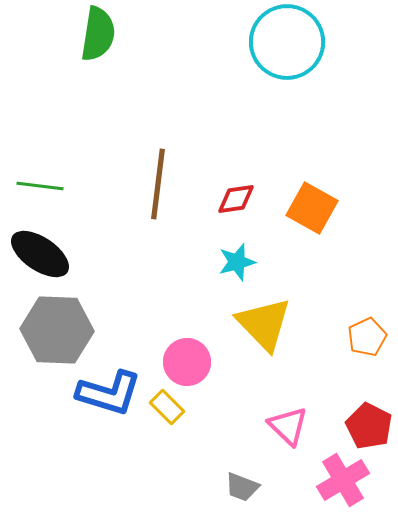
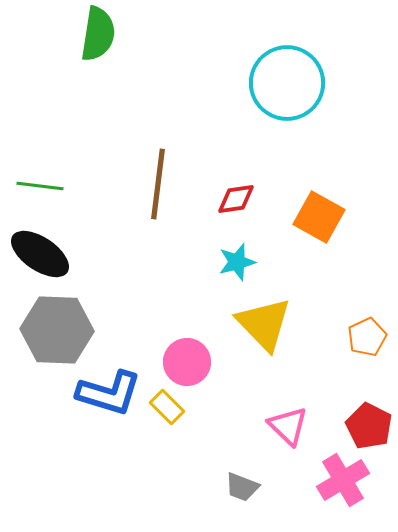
cyan circle: moved 41 px down
orange square: moved 7 px right, 9 px down
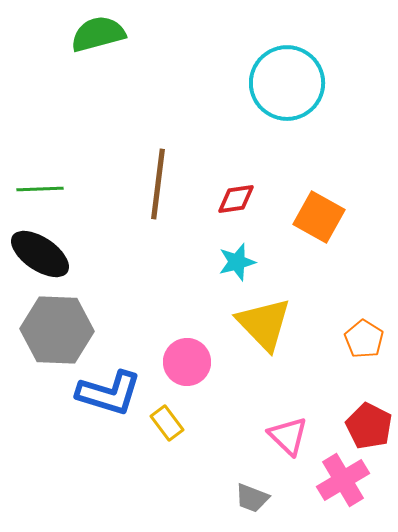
green semicircle: rotated 114 degrees counterclockwise
green line: moved 3 px down; rotated 9 degrees counterclockwise
orange pentagon: moved 3 px left, 2 px down; rotated 15 degrees counterclockwise
yellow rectangle: moved 16 px down; rotated 8 degrees clockwise
pink triangle: moved 10 px down
gray trapezoid: moved 10 px right, 11 px down
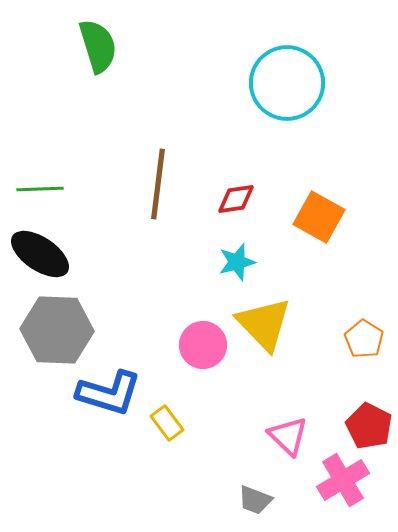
green semicircle: moved 12 px down; rotated 88 degrees clockwise
pink circle: moved 16 px right, 17 px up
gray trapezoid: moved 3 px right, 2 px down
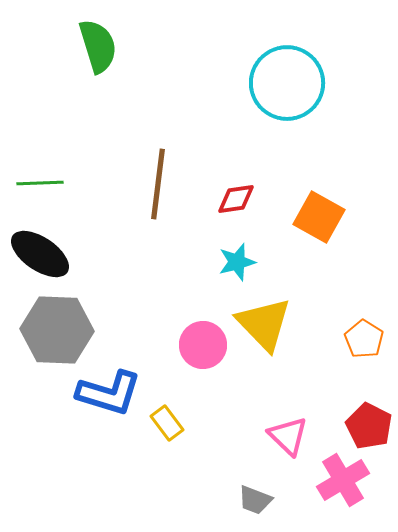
green line: moved 6 px up
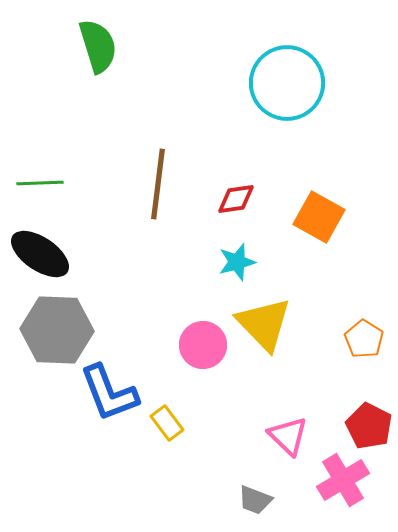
blue L-shape: rotated 52 degrees clockwise
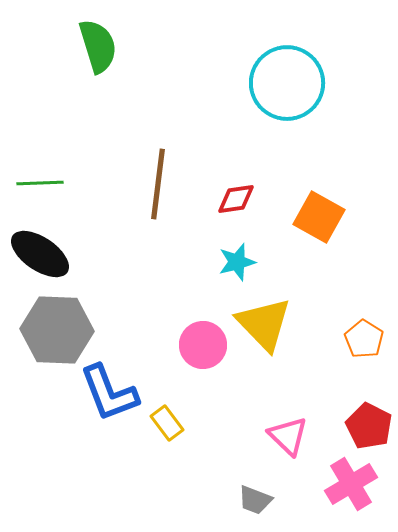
pink cross: moved 8 px right, 4 px down
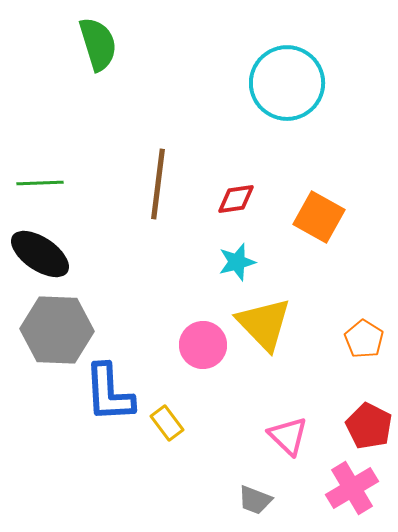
green semicircle: moved 2 px up
blue L-shape: rotated 18 degrees clockwise
pink cross: moved 1 px right, 4 px down
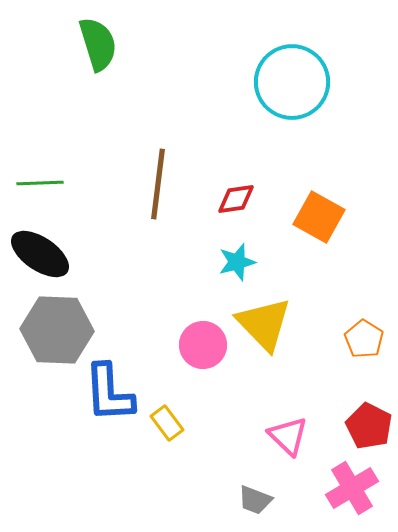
cyan circle: moved 5 px right, 1 px up
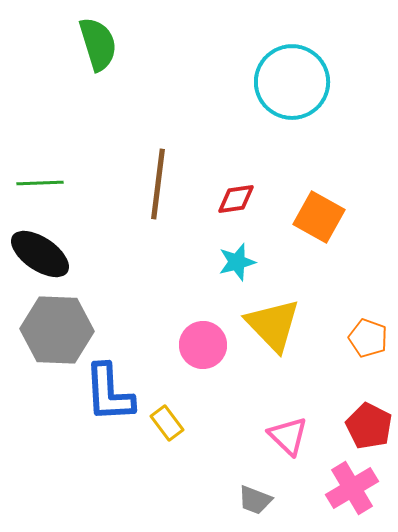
yellow triangle: moved 9 px right, 1 px down
orange pentagon: moved 4 px right, 1 px up; rotated 12 degrees counterclockwise
